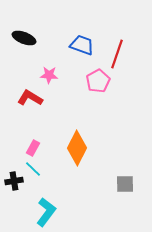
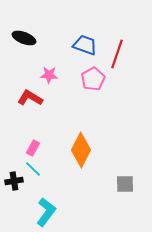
blue trapezoid: moved 3 px right
pink pentagon: moved 5 px left, 2 px up
orange diamond: moved 4 px right, 2 px down
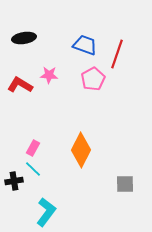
black ellipse: rotated 30 degrees counterclockwise
red L-shape: moved 10 px left, 13 px up
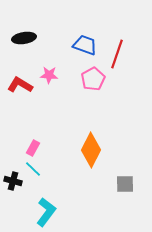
orange diamond: moved 10 px right
black cross: moved 1 px left; rotated 24 degrees clockwise
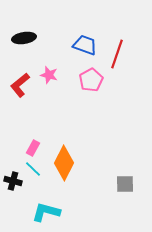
pink star: rotated 12 degrees clockwise
pink pentagon: moved 2 px left, 1 px down
red L-shape: rotated 70 degrees counterclockwise
orange diamond: moved 27 px left, 13 px down
cyan L-shape: rotated 112 degrees counterclockwise
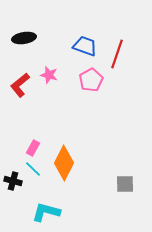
blue trapezoid: moved 1 px down
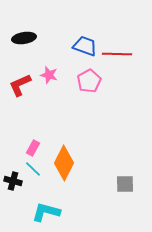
red line: rotated 72 degrees clockwise
pink pentagon: moved 2 px left, 1 px down
red L-shape: rotated 15 degrees clockwise
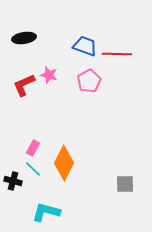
red L-shape: moved 4 px right
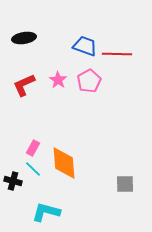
pink star: moved 9 px right, 5 px down; rotated 18 degrees clockwise
orange diamond: rotated 32 degrees counterclockwise
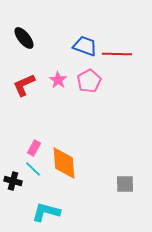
black ellipse: rotated 60 degrees clockwise
pink rectangle: moved 1 px right
